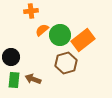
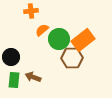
green circle: moved 1 px left, 4 px down
brown hexagon: moved 6 px right, 5 px up; rotated 15 degrees clockwise
brown arrow: moved 2 px up
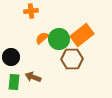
orange semicircle: moved 8 px down
orange rectangle: moved 1 px left, 5 px up
brown hexagon: moved 1 px down
green rectangle: moved 2 px down
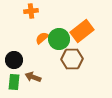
orange rectangle: moved 4 px up
black circle: moved 3 px right, 3 px down
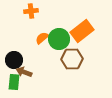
brown arrow: moved 9 px left, 5 px up
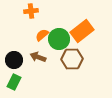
orange semicircle: moved 3 px up
brown arrow: moved 14 px right, 15 px up
green rectangle: rotated 21 degrees clockwise
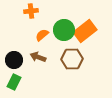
orange rectangle: moved 3 px right
green circle: moved 5 px right, 9 px up
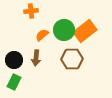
brown arrow: moved 2 px left, 1 px down; rotated 105 degrees counterclockwise
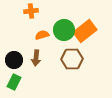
orange semicircle: rotated 24 degrees clockwise
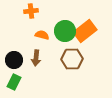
green circle: moved 1 px right, 1 px down
orange semicircle: rotated 32 degrees clockwise
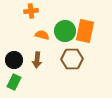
orange rectangle: rotated 40 degrees counterclockwise
brown arrow: moved 1 px right, 2 px down
